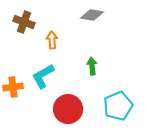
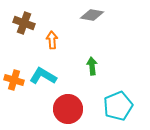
brown cross: moved 1 px down
cyan L-shape: rotated 60 degrees clockwise
orange cross: moved 1 px right, 7 px up; rotated 24 degrees clockwise
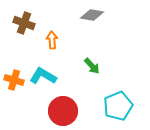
green arrow: rotated 144 degrees clockwise
red circle: moved 5 px left, 2 px down
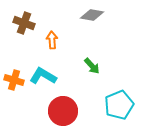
cyan pentagon: moved 1 px right, 1 px up
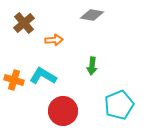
brown cross: rotated 30 degrees clockwise
orange arrow: moved 2 px right; rotated 90 degrees clockwise
green arrow: rotated 48 degrees clockwise
